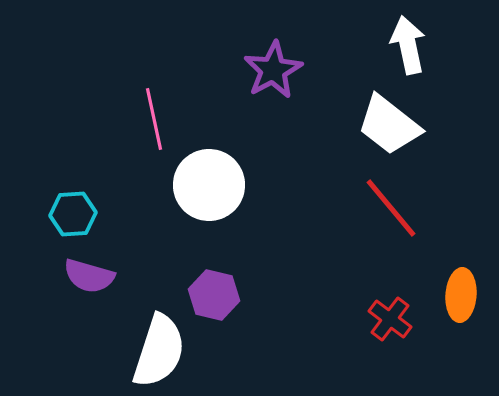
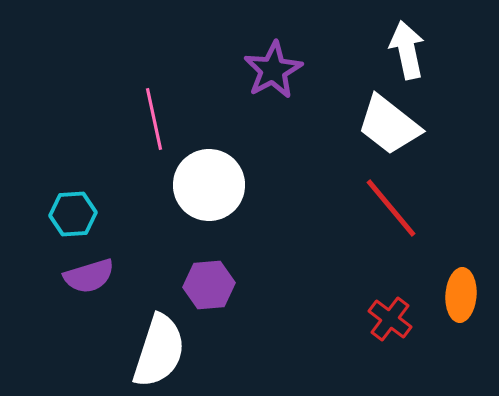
white arrow: moved 1 px left, 5 px down
purple semicircle: rotated 33 degrees counterclockwise
purple hexagon: moved 5 px left, 10 px up; rotated 18 degrees counterclockwise
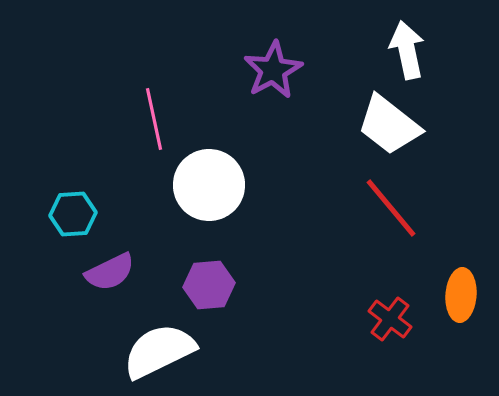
purple semicircle: moved 21 px right, 4 px up; rotated 9 degrees counterclockwise
white semicircle: rotated 134 degrees counterclockwise
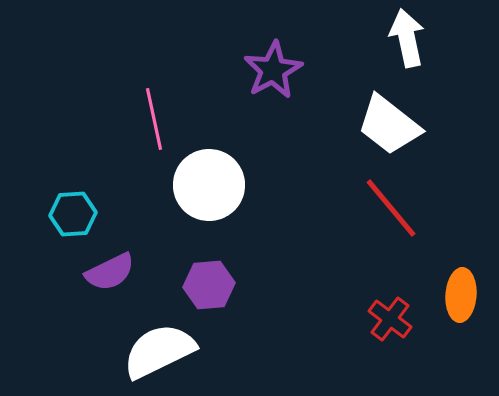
white arrow: moved 12 px up
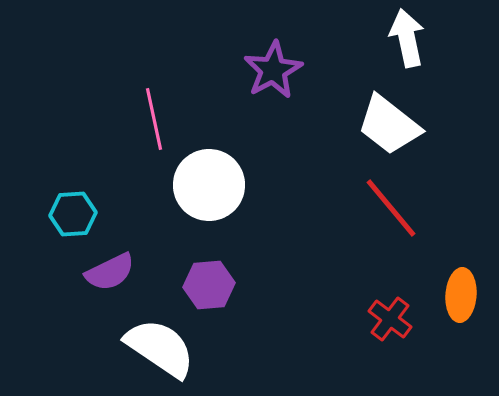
white semicircle: moved 1 px right, 3 px up; rotated 60 degrees clockwise
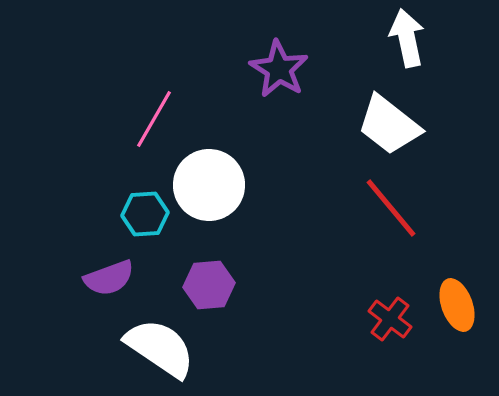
purple star: moved 6 px right, 1 px up; rotated 12 degrees counterclockwise
pink line: rotated 42 degrees clockwise
cyan hexagon: moved 72 px right
purple semicircle: moved 1 px left, 6 px down; rotated 6 degrees clockwise
orange ellipse: moved 4 px left, 10 px down; rotated 24 degrees counterclockwise
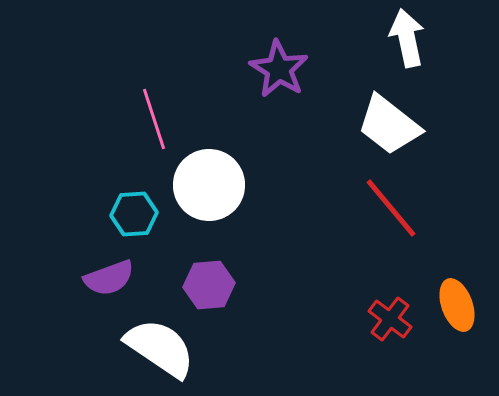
pink line: rotated 48 degrees counterclockwise
cyan hexagon: moved 11 px left
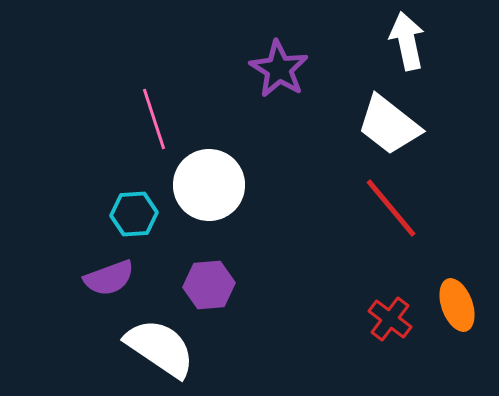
white arrow: moved 3 px down
